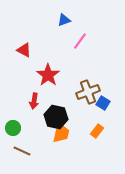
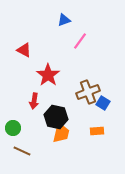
orange rectangle: rotated 48 degrees clockwise
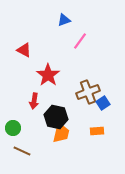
blue square: rotated 24 degrees clockwise
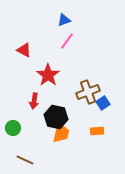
pink line: moved 13 px left
brown line: moved 3 px right, 9 px down
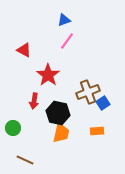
black hexagon: moved 2 px right, 4 px up
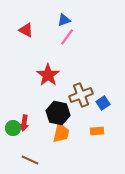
pink line: moved 4 px up
red triangle: moved 2 px right, 20 px up
brown cross: moved 7 px left, 3 px down
red arrow: moved 10 px left, 22 px down
brown line: moved 5 px right
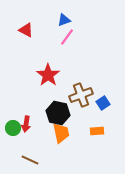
red arrow: moved 2 px right, 1 px down
orange trapezoid: rotated 25 degrees counterclockwise
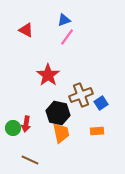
blue square: moved 2 px left
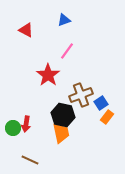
pink line: moved 14 px down
black hexagon: moved 5 px right, 2 px down
orange rectangle: moved 10 px right, 14 px up; rotated 48 degrees counterclockwise
